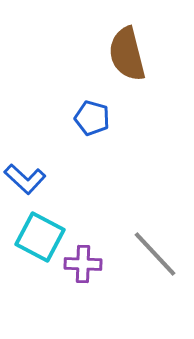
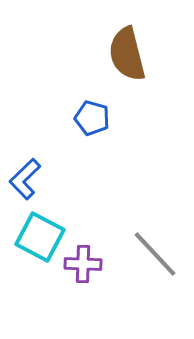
blue L-shape: rotated 93 degrees clockwise
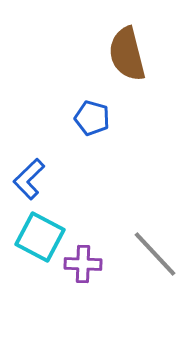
blue L-shape: moved 4 px right
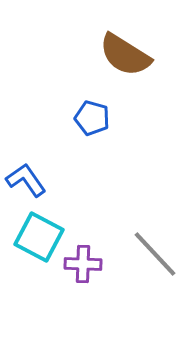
brown semicircle: moved 2 px left, 1 px down; rotated 44 degrees counterclockwise
blue L-shape: moved 3 px left, 1 px down; rotated 99 degrees clockwise
cyan square: moved 1 px left
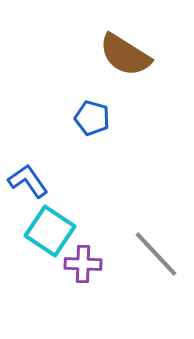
blue L-shape: moved 2 px right, 1 px down
cyan square: moved 11 px right, 6 px up; rotated 6 degrees clockwise
gray line: moved 1 px right
